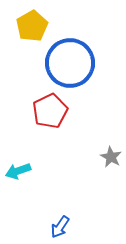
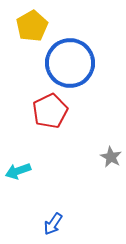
blue arrow: moved 7 px left, 3 px up
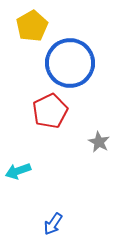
gray star: moved 12 px left, 15 px up
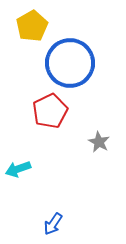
cyan arrow: moved 2 px up
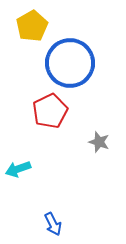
gray star: rotated 10 degrees counterclockwise
blue arrow: rotated 60 degrees counterclockwise
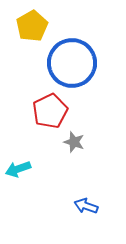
blue circle: moved 2 px right
gray star: moved 25 px left
blue arrow: moved 33 px right, 18 px up; rotated 135 degrees clockwise
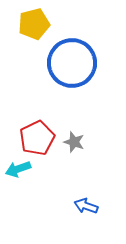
yellow pentagon: moved 2 px right, 2 px up; rotated 16 degrees clockwise
red pentagon: moved 13 px left, 27 px down
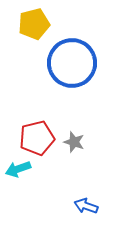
red pentagon: rotated 12 degrees clockwise
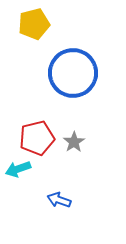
blue circle: moved 1 px right, 10 px down
gray star: rotated 20 degrees clockwise
blue arrow: moved 27 px left, 6 px up
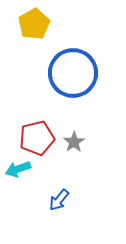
yellow pentagon: rotated 16 degrees counterclockwise
blue arrow: rotated 70 degrees counterclockwise
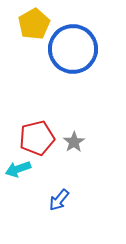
blue circle: moved 24 px up
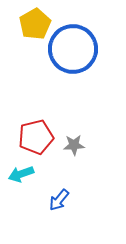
yellow pentagon: moved 1 px right
red pentagon: moved 1 px left, 1 px up
gray star: moved 3 px down; rotated 30 degrees clockwise
cyan arrow: moved 3 px right, 5 px down
